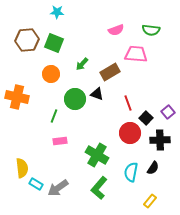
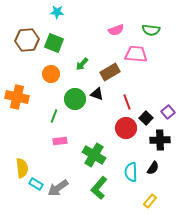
red line: moved 1 px left, 1 px up
red circle: moved 4 px left, 5 px up
green cross: moved 3 px left
cyan semicircle: rotated 12 degrees counterclockwise
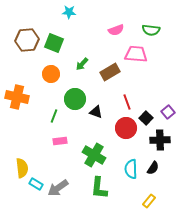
cyan star: moved 12 px right
black triangle: moved 1 px left, 18 px down
cyan semicircle: moved 3 px up
green L-shape: rotated 35 degrees counterclockwise
yellow rectangle: moved 1 px left
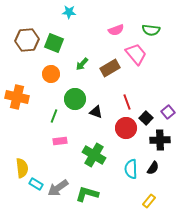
pink trapezoid: rotated 45 degrees clockwise
brown rectangle: moved 4 px up
green L-shape: moved 12 px left, 6 px down; rotated 100 degrees clockwise
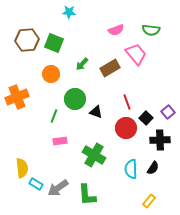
orange cross: rotated 35 degrees counterclockwise
green L-shape: moved 1 px down; rotated 110 degrees counterclockwise
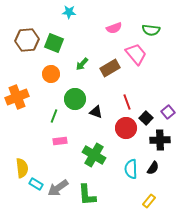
pink semicircle: moved 2 px left, 2 px up
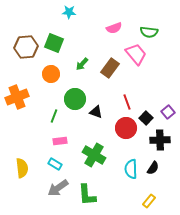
green semicircle: moved 2 px left, 2 px down
brown hexagon: moved 1 px left, 7 px down
brown rectangle: rotated 24 degrees counterclockwise
cyan rectangle: moved 19 px right, 20 px up
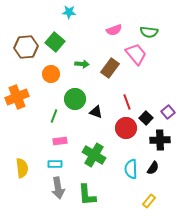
pink semicircle: moved 2 px down
green square: moved 1 px right, 1 px up; rotated 18 degrees clockwise
green arrow: rotated 128 degrees counterclockwise
cyan rectangle: rotated 32 degrees counterclockwise
gray arrow: rotated 65 degrees counterclockwise
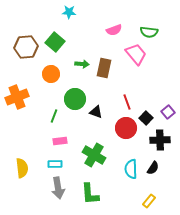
brown rectangle: moved 6 px left; rotated 24 degrees counterclockwise
green L-shape: moved 3 px right, 1 px up
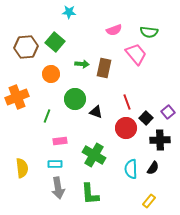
green line: moved 7 px left
